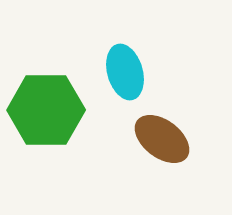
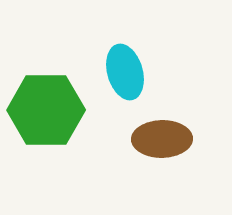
brown ellipse: rotated 38 degrees counterclockwise
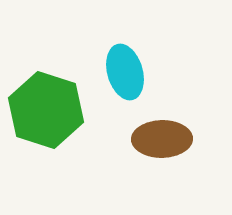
green hexagon: rotated 18 degrees clockwise
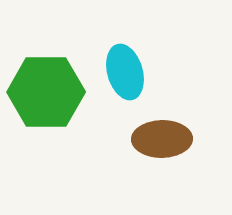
green hexagon: moved 18 px up; rotated 18 degrees counterclockwise
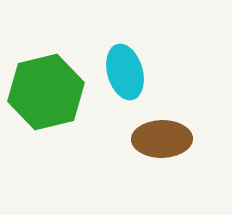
green hexagon: rotated 14 degrees counterclockwise
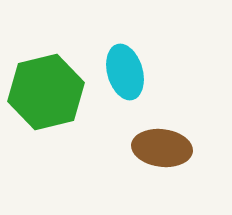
brown ellipse: moved 9 px down; rotated 8 degrees clockwise
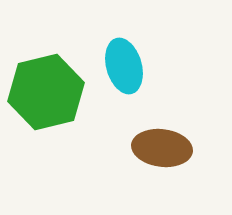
cyan ellipse: moved 1 px left, 6 px up
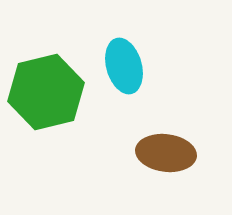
brown ellipse: moved 4 px right, 5 px down
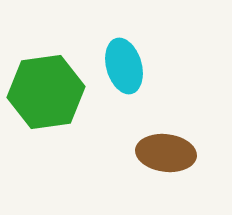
green hexagon: rotated 6 degrees clockwise
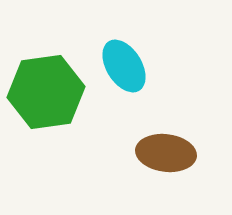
cyan ellipse: rotated 16 degrees counterclockwise
